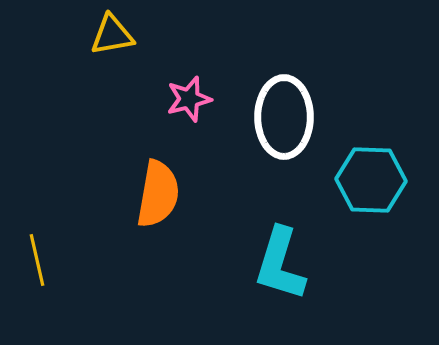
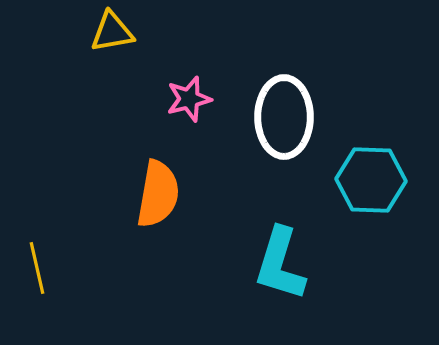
yellow triangle: moved 3 px up
yellow line: moved 8 px down
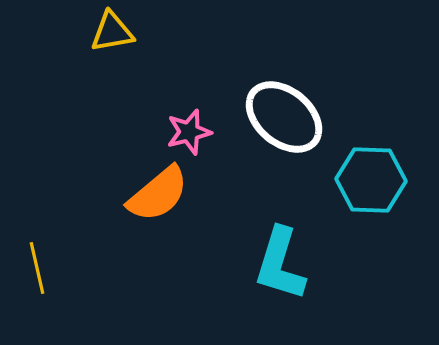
pink star: moved 33 px down
white ellipse: rotated 50 degrees counterclockwise
orange semicircle: rotated 40 degrees clockwise
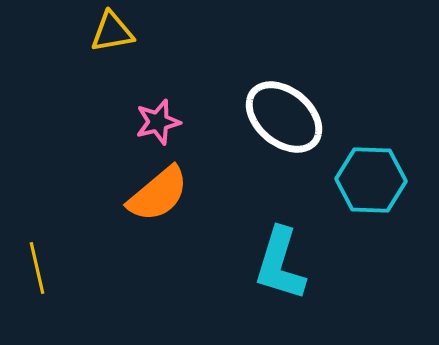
pink star: moved 31 px left, 10 px up
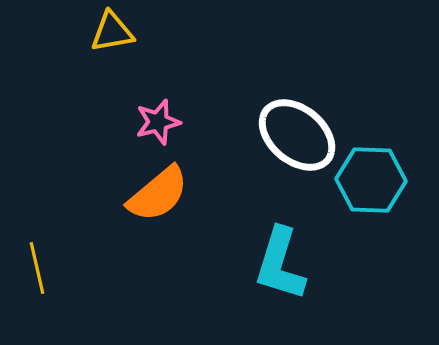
white ellipse: moved 13 px right, 18 px down
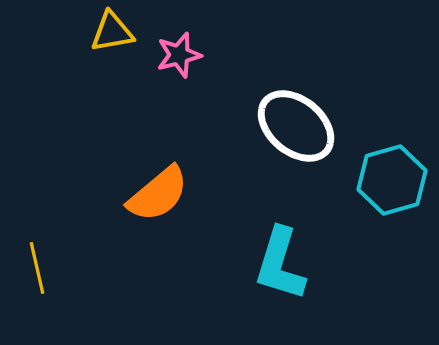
pink star: moved 21 px right, 67 px up
white ellipse: moved 1 px left, 9 px up
cyan hexagon: moved 21 px right; rotated 18 degrees counterclockwise
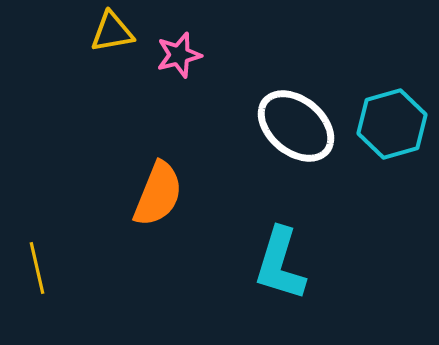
cyan hexagon: moved 56 px up
orange semicircle: rotated 28 degrees counterclockwise
